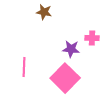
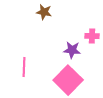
pink cross: moved 2 px up
purple star: moved 1 px right, 1 px down
pink square: moved 3 px right, 2 px down
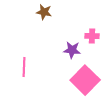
pink square: moved 17 px right
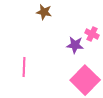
pink cross: moved 2 px up; rotated 24 degrees clockwise
purple star: moved 3 px right, 5 px up
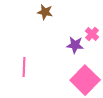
brown star: moved 1 px right
pink cross: rotated 16 degrees clockwise
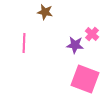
pink line: moved 24 px up
pink square: moved 1 px up; rotated 24 degrees counterclockwise
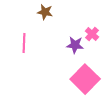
pink square: rotated 24 degrees clockwise
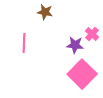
pink square: moved 3 px left, 5 px up
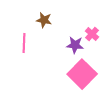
brown star: moved 1 px left, 8 px down
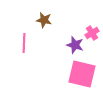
pink cross: moved 1 px up; rotated 16 degrees clockwise
purple star: rotated 12 degrees clockwise
pink square: rotated 32 degrees counterclockwise
